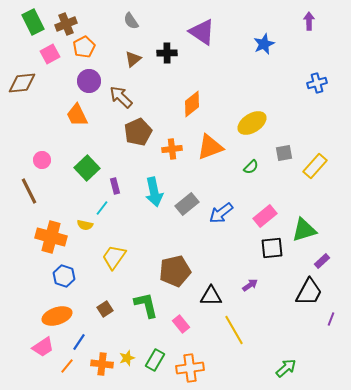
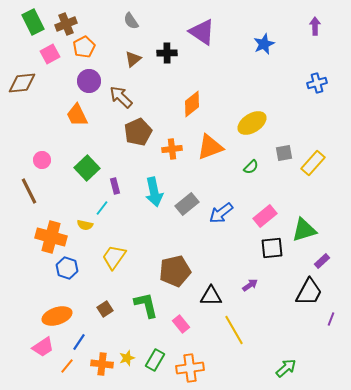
purple arrow at (309, 21): moved 6 px right, 5 px down
yellow rectangle at (315, 166): moved 2 px left, 3 px up
blue hexagon at (64, 276): moved 3 px right, 8 px up
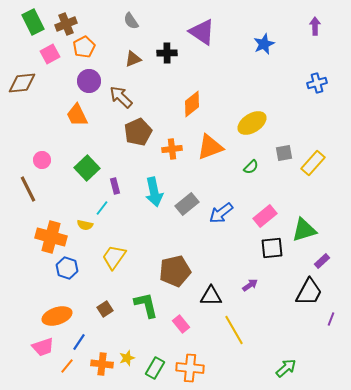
brown triangle at (133, 59): rotated 18 degrees clockwise
brown line at (29, 191): moved 1 px left, 2 px up
pink trapezoid at (43, 347): rotated 15 degrees clockwise
green rectangle at (155, 360): moved 8 px down
orange cross at (190, 368): rotated 12 degrees clockwise
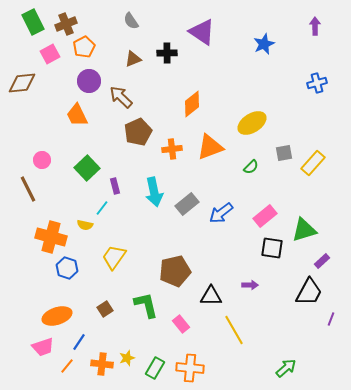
black square at (272, 248): rotated 15 degrees clockwise
purple arrow at (250, 285): rotated 35 degrees clockwise
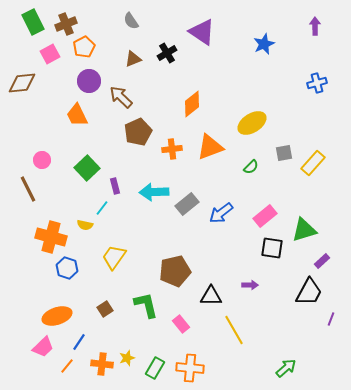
black cross at (167, 53): rotated 30 degrees counterclockwise
cyan arrow at (154, 192): rotated 100 degrees clockwise
pink trapezoid at (43, 347): rotated 25 degrees counterclockwise
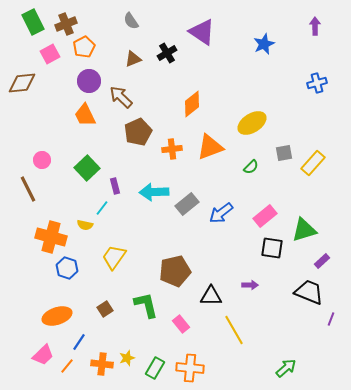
orange trapezoid at (77, 115): moved 8 px right
black trapezoid at (309, 292): rotated 96 degrees counterclockwise
pink trapezoid at (43, 347): moved 8 px down
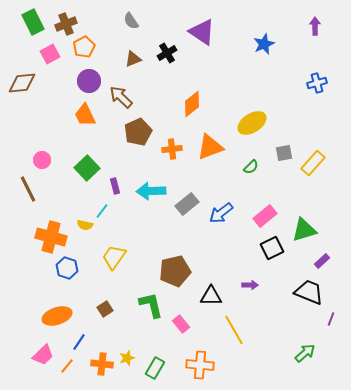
cyan arrow at (154, 192): moved 3 px left, 1 px up
cyan line at (102, 208): moved 3 px down
black square at (272, 248): rotated 35 degrees counterclockwise
green L-shape at (146, 305): moved 5 px right
orange cross at (190, 368): moved 10 px right, 3 px up
green arrow at (286, 368): moved 19 px right, 15 px up
